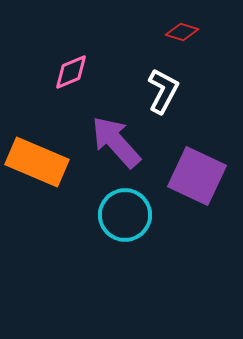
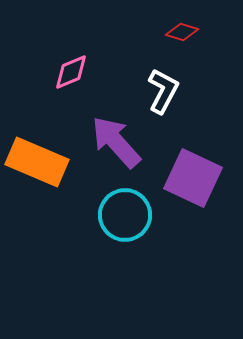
purple square: moved 4 px left, 2 px down
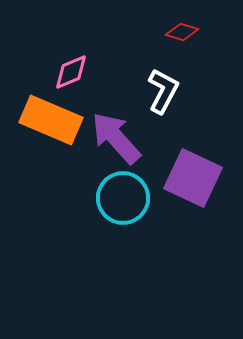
purple arrow: moved 4 px up
orange rectangle: moved 14 px right, 42 px up
cyan circle: moved 2 px left, 17 px up
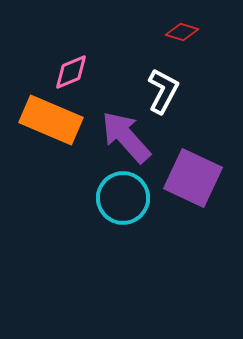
purple arrow: moved 10 px right, 1 px up
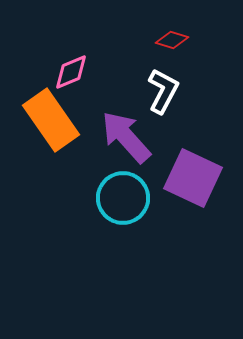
red diamond: moved 10 px left, 8 px down
orange rectangle: rotated 32 degrees clockwise
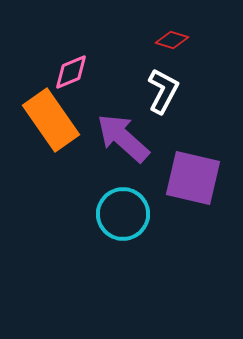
purple arrow: moved 3 px left, 1 px down; rotated 6 degrees counterclockwise
purple square: rotated 12 degrees counterclockwise
cyan circle: moved 16 px down
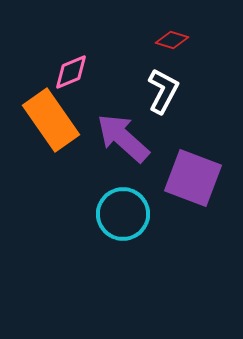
purple square: rotated 8 degrees clockwise
